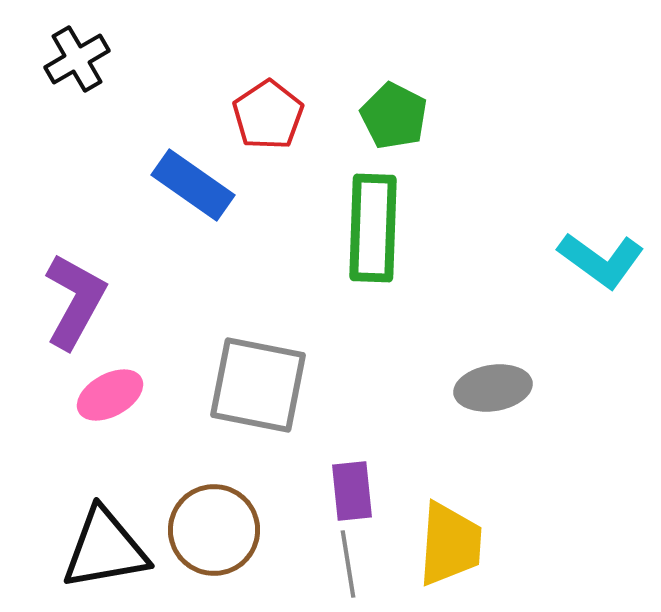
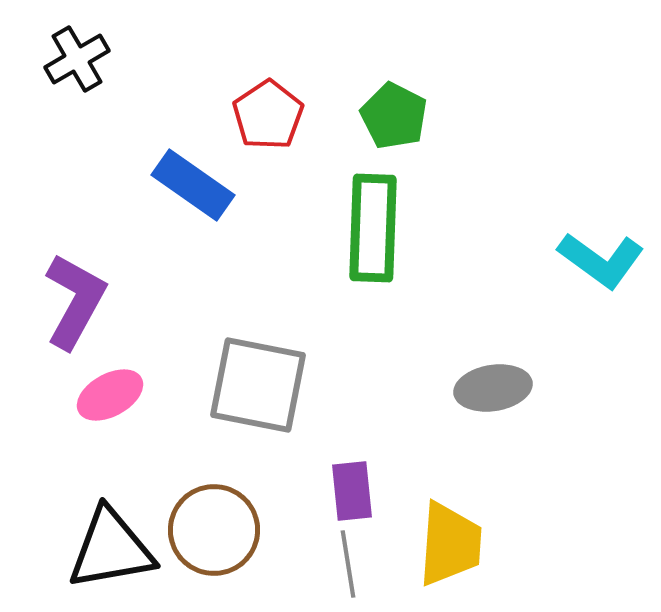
black triangle: moved 6 px right
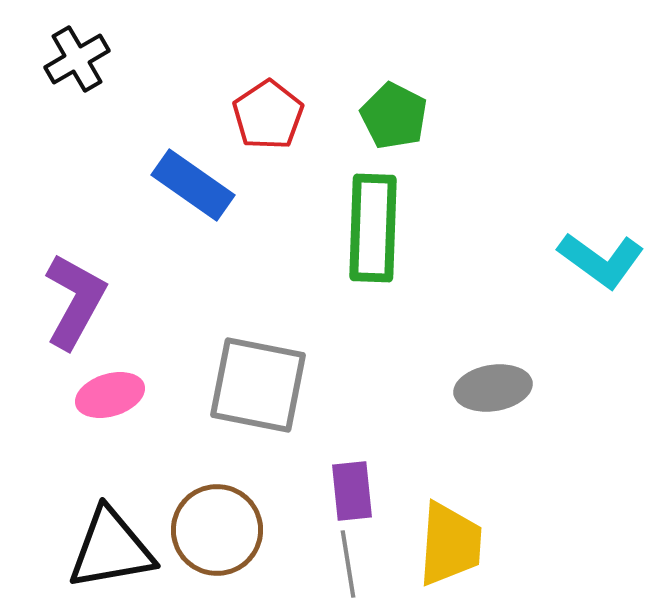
pink ellipse: rotated 12 degrees clockwise
brown circle: moved 3 px right
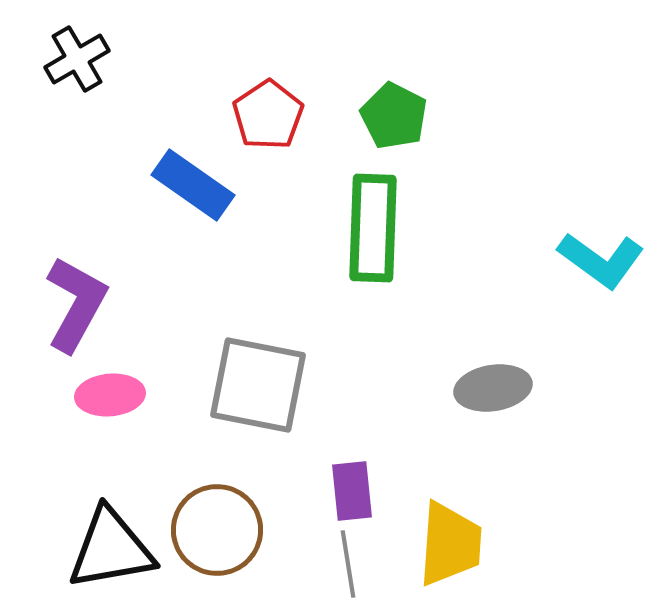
purple L-shape: moved 1 px right, 3 px down
pink ellipse: rotated 12 degrees clockwise
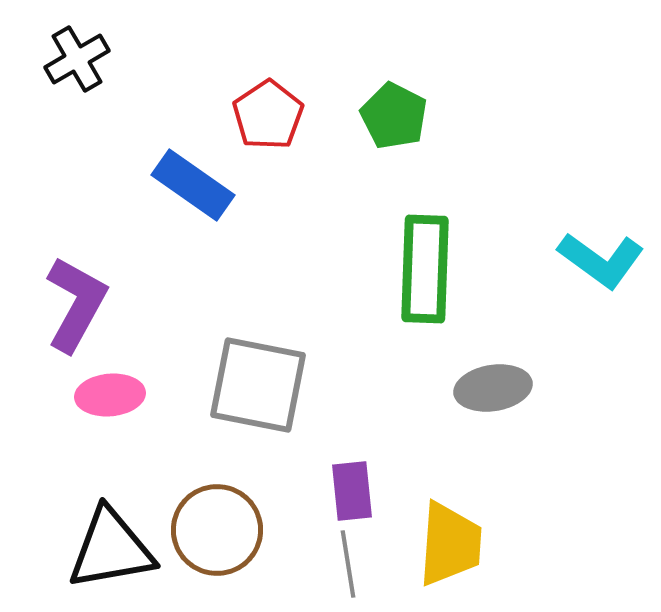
green rectangle: moved 52 px right, 41 px down
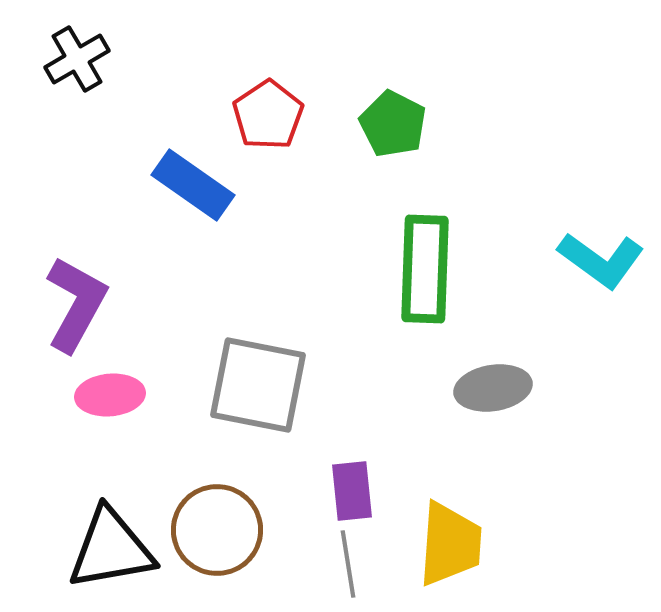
green pentagon: moved 1 px left, 8 px down
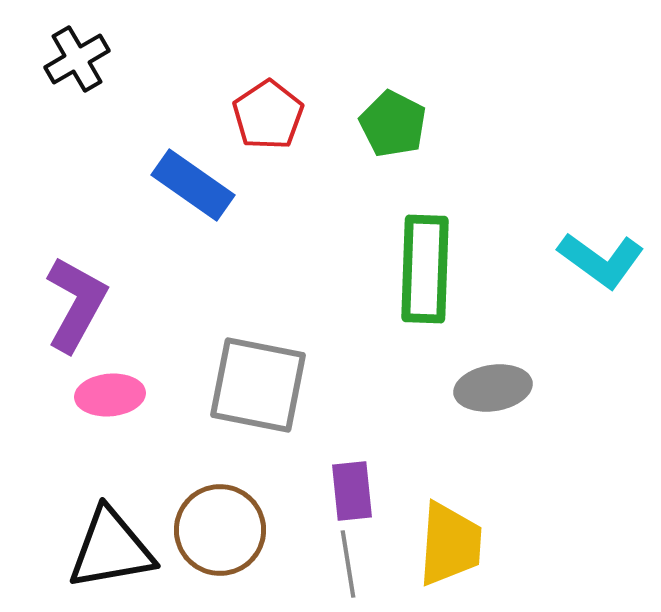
brown circle: moved 3 px right
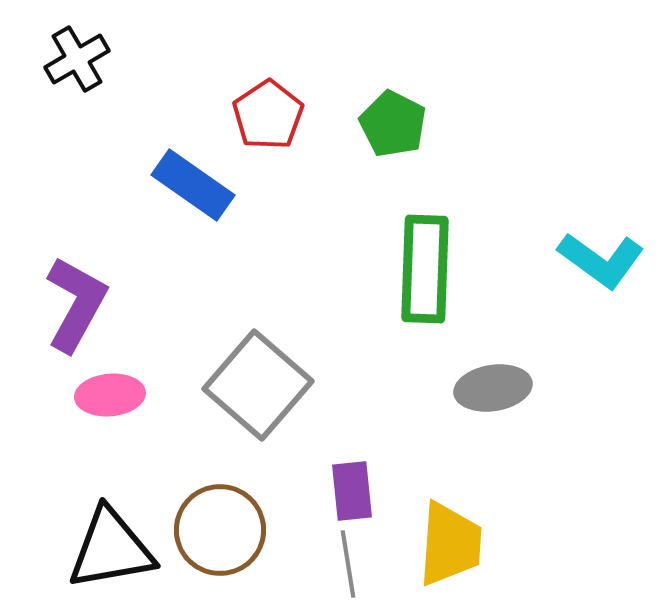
gray square: rotated 30 degrees clockwise
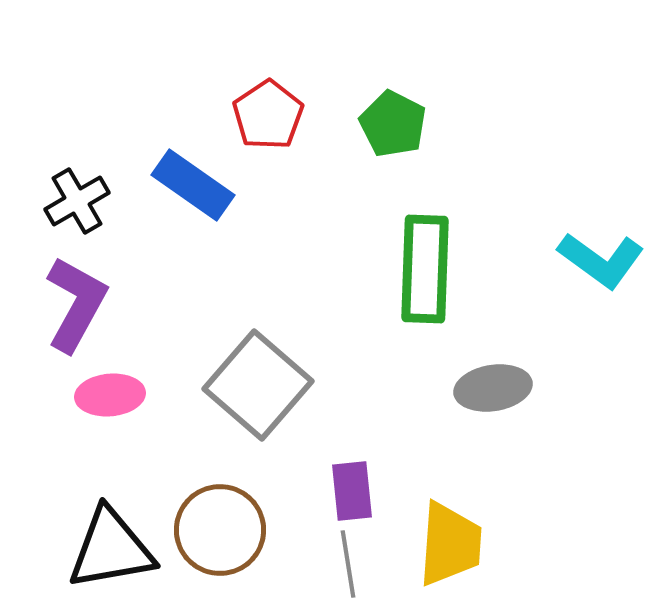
black cross: moved 142 px down
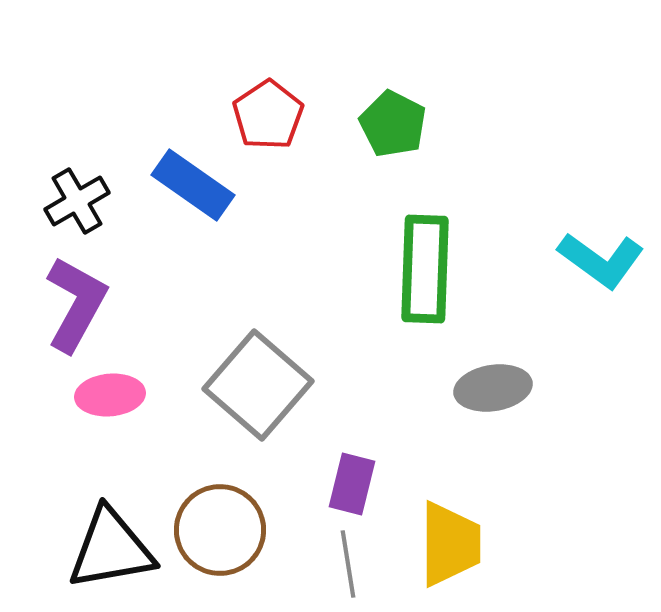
purple rectangle: moved 7 px up; rotated 20 degrees clockwise
yellow trapezoid: rotated 4 degrees counterclockwise
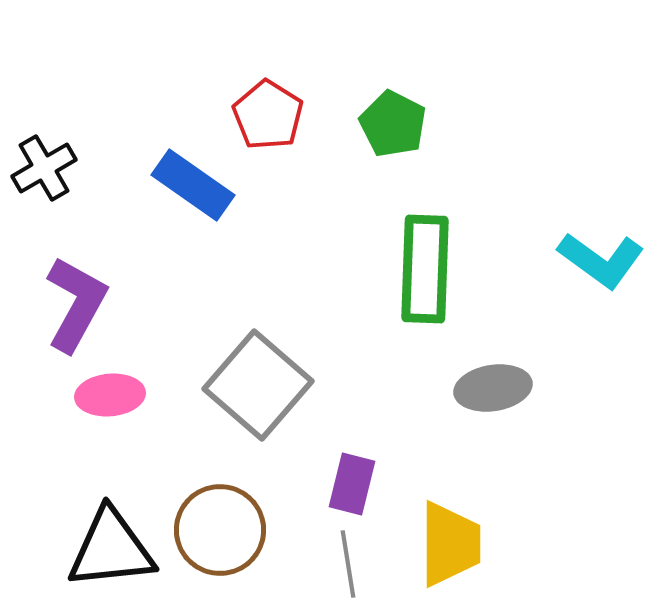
red pentagon: rotated 6 degrees counterclockwise
black cross: moved 33 px left, 33 px up
black triangle: rotated 4 degrees clockwise
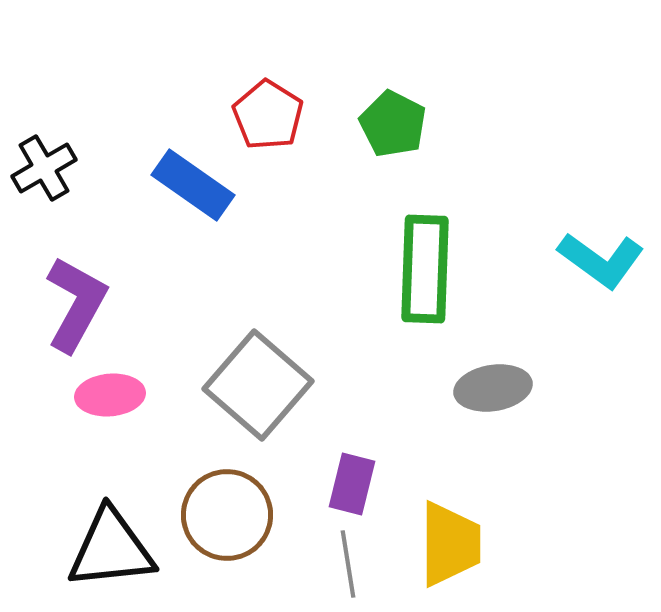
brown circle: moved 7 px right, 15 px up
